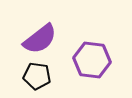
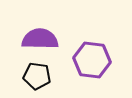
purple semicircle: rotated 141 degrees counterclockwise
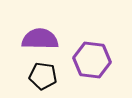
black pentagon: moved 6 px right
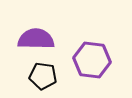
purple semicircle: moved 4 px left
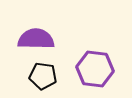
purple hexagon: moved 3 px right, 9 px down
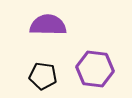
purple semicircle: moved 12 px right, 14 px up
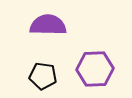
purple hexagon: rotated 9 degrees counterclockwise
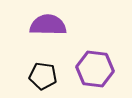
purple hexagon: rotated 9 degrees clockwise
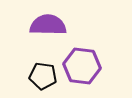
purple hexagon: moved 13 px left, 3 px up
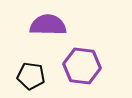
black pentagon: moved 12 px left
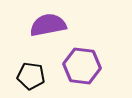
purple semicircle: rotated 12 degrees counterclockwise
